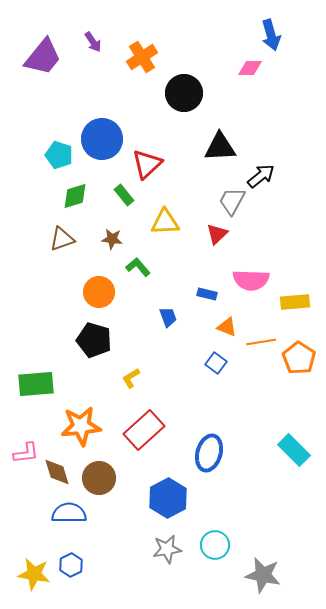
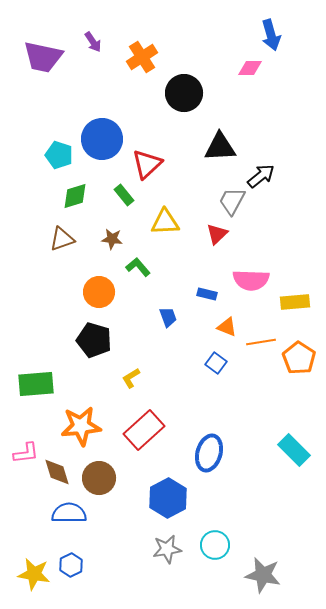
purple trapezoid at (43, 57): rotated 63 degrees clockwise
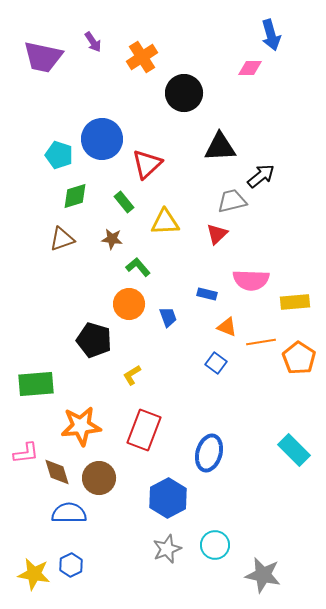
green rectangle at (124, 195): moved 7 px down
gray trapezoid at (232, 201): rotated 48 degrees clockwise
orange circle at (99, 292): moved 30 px right, 12 px down
yellow L-shape at (131, 378): moved 1 px right, 3 px up
red rectangle at (144, 430): rotated 27 degrees counterclockwise
gray star at (167, 549): rotated 12 degrees counterclockwise
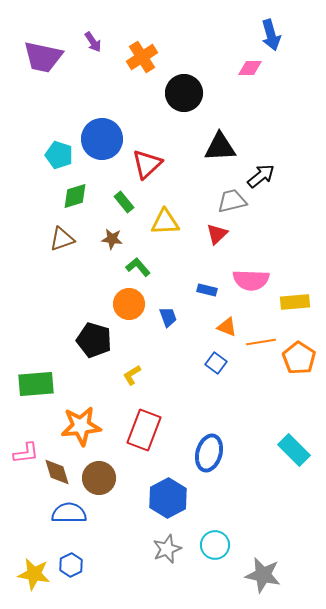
blue rectangle at (207, 294): moved 4 px up
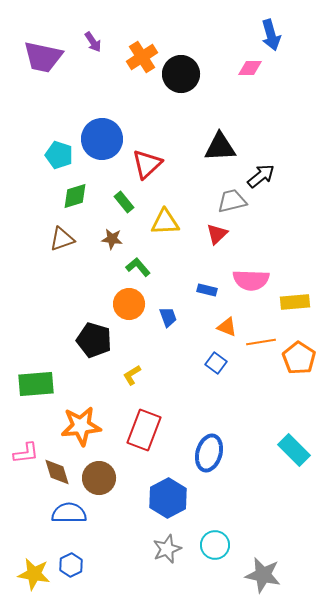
black circle at (184, 93): moved 3 px left, 19 px up
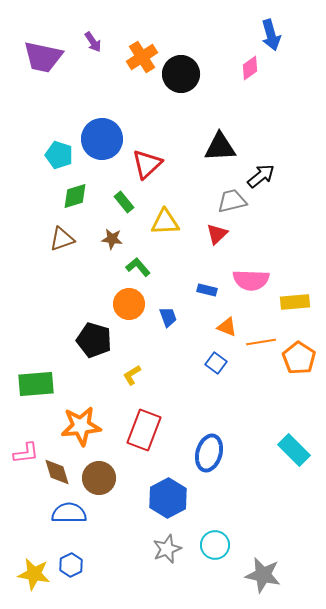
pink diamond at (250, 68): rotated 35 degrees counterclockwise
